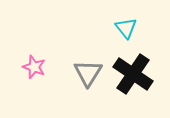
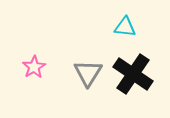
cyan triangle: moved 1 px left, 1 px up; rotated 45 degrees counterclockwise
pink star: rotated 20 degrees clockwise
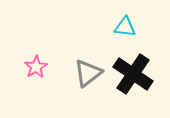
pink star: moved 2 px right
gray triangle: rotated 20 degrees clockwise
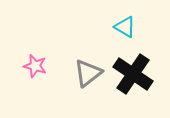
cyan triangle: rotated 25 degrees clockwise
pink star: moved 1 px left, 1 px up; rotated 25 degrees counterclockwise
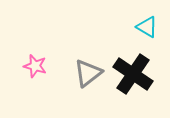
cyan triangle: moved 22 px right
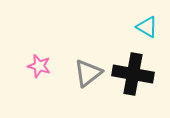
pink star: moved 4 px right
black cross: rotated 24 degrees counterclockwise
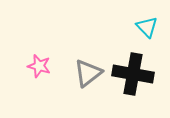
cyan triangle: rotated 15 degrees clockwise
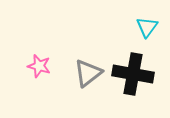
cyan triangle: rotated 20 degrees clockwise
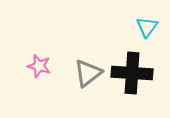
black cross: moved 1 px left, 1 px up; rotated 6 degrees counterclockwise
